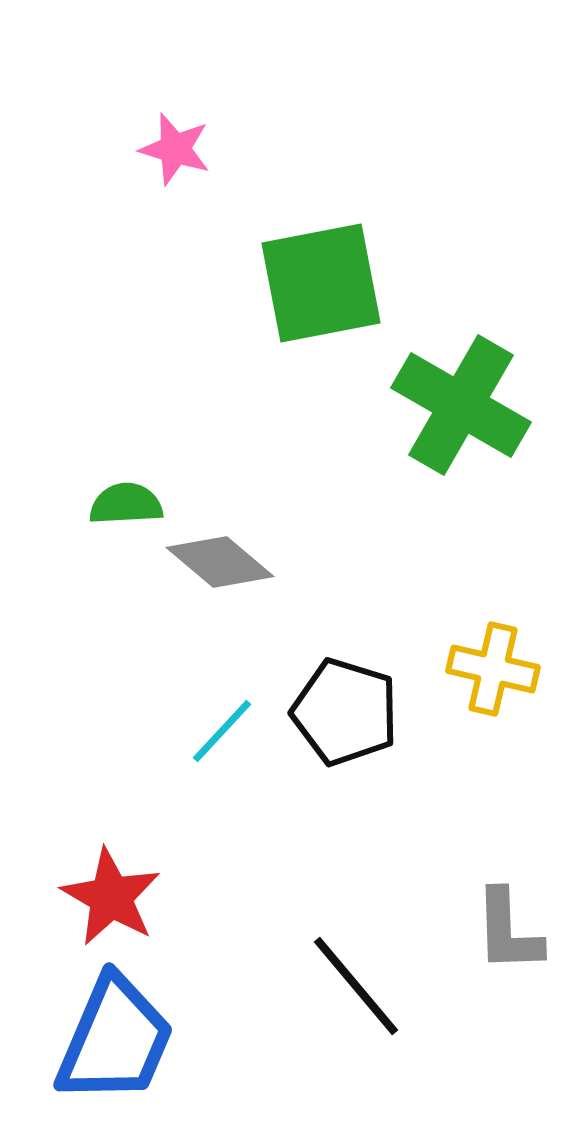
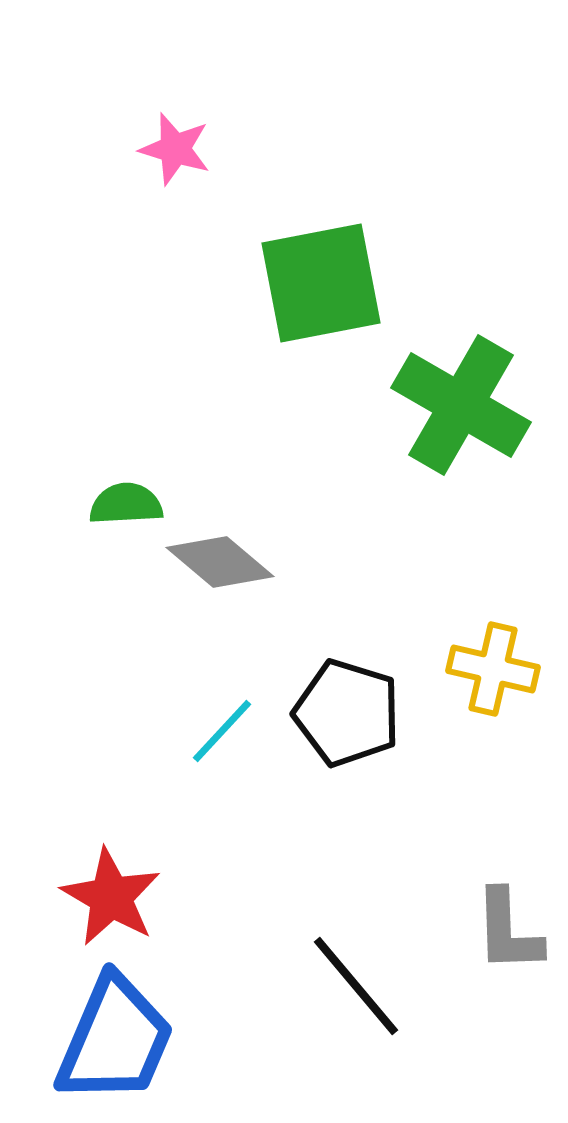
black pentagon: moved 2 px right, 1 px down
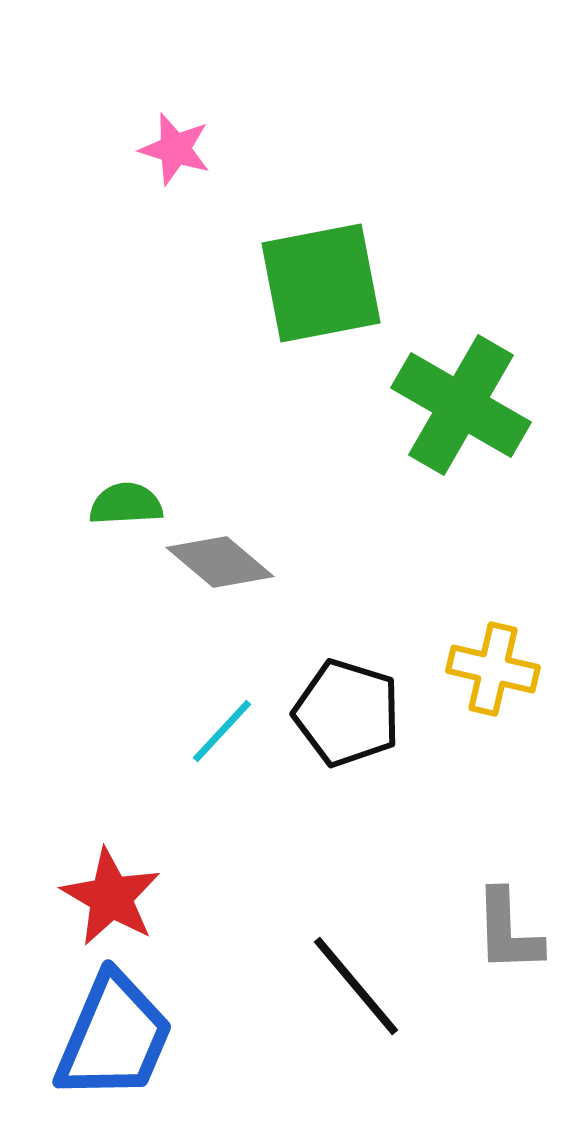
blue trapezoid: moved 1 px left, 3 px up
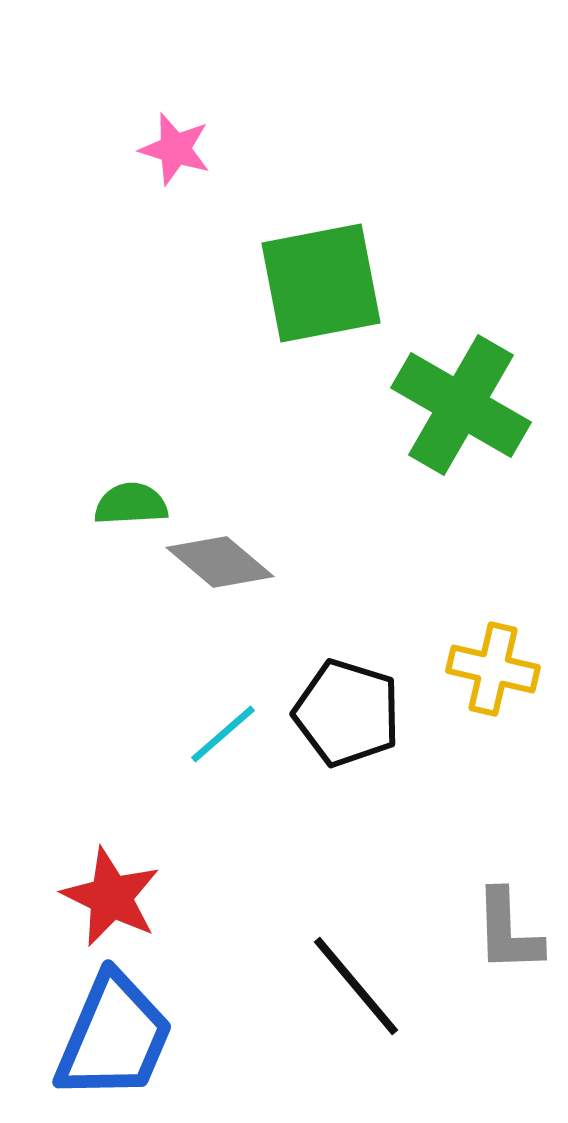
green semicircle: moved 5 px right
cyan line: moved 1 px right, 3 px down; rotated 6 degrees clockwise
red star: rotated 4 degrees counterclockwise
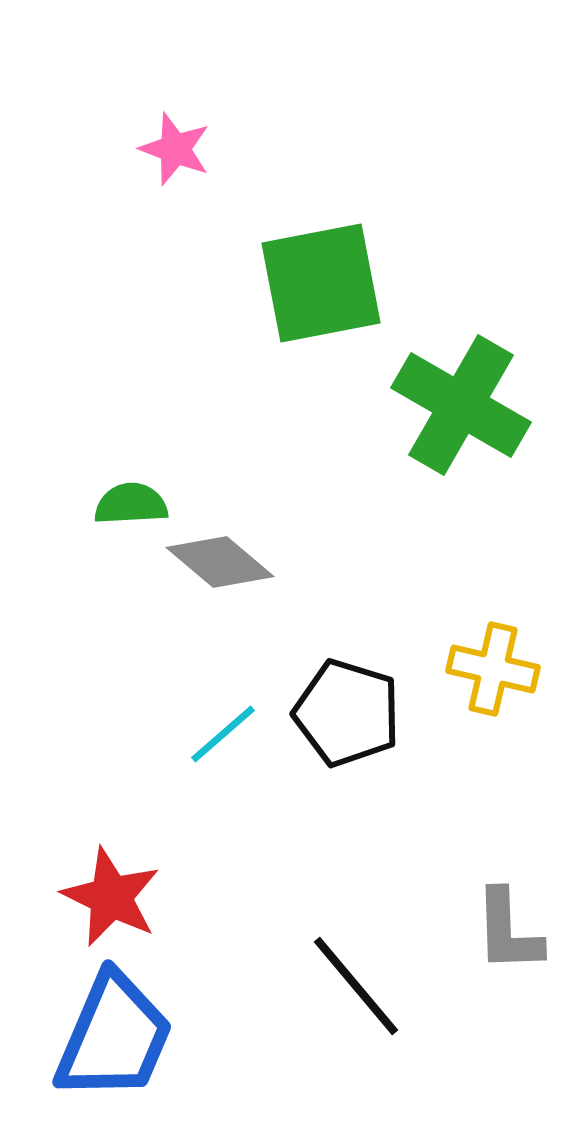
pink star: rotated 4 degrees clockwise
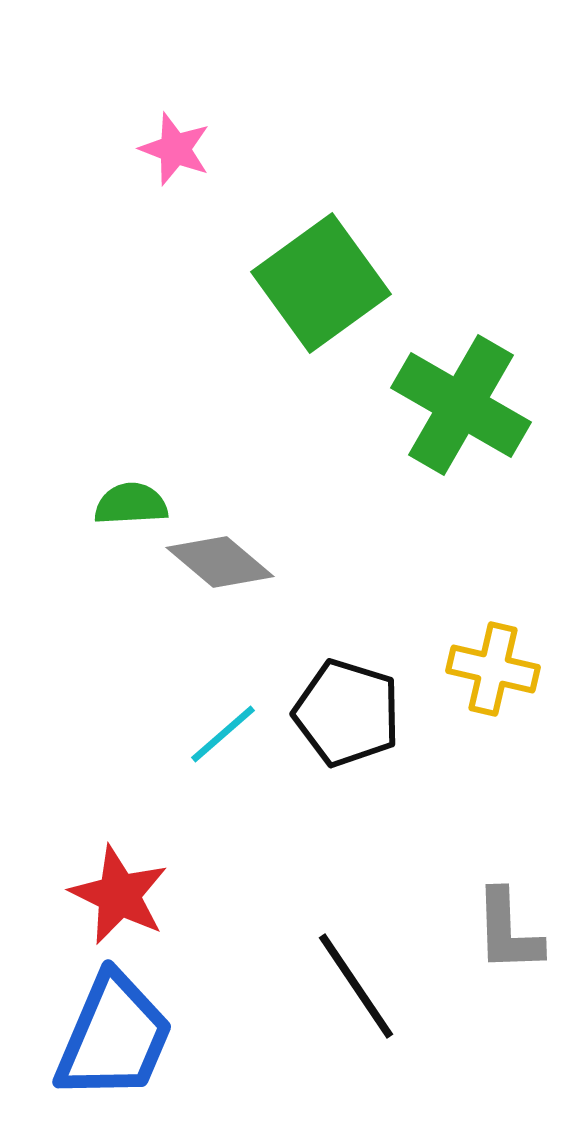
green square: rotated 25 degrees counterclockwise
red star: moved 8 px right, 2 px up
black line: rotated 6 degrees clockwise
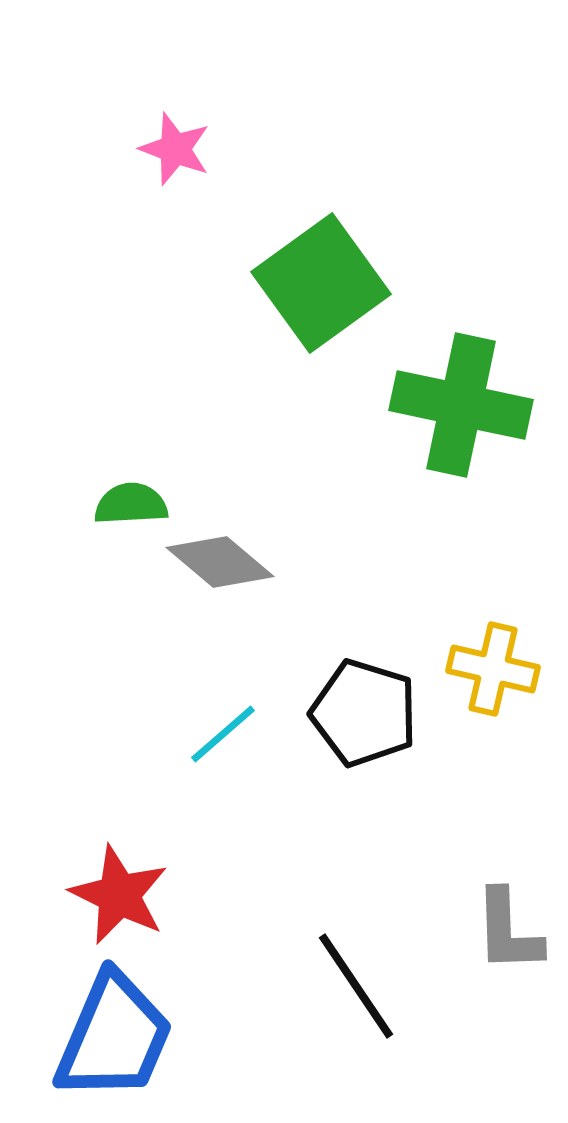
green cross: rotated 18 degrees counterclockwise
black pentagon: moved 17 px right
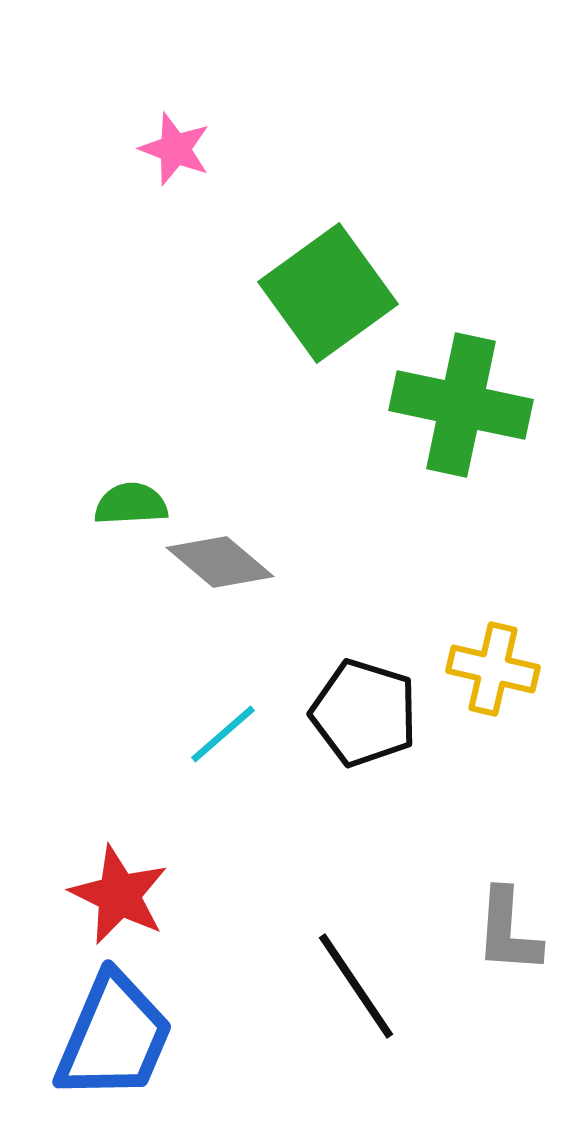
green square: moved 7 px right, 10 px down
gray L-shape: rotated 6 degrees clockwise
